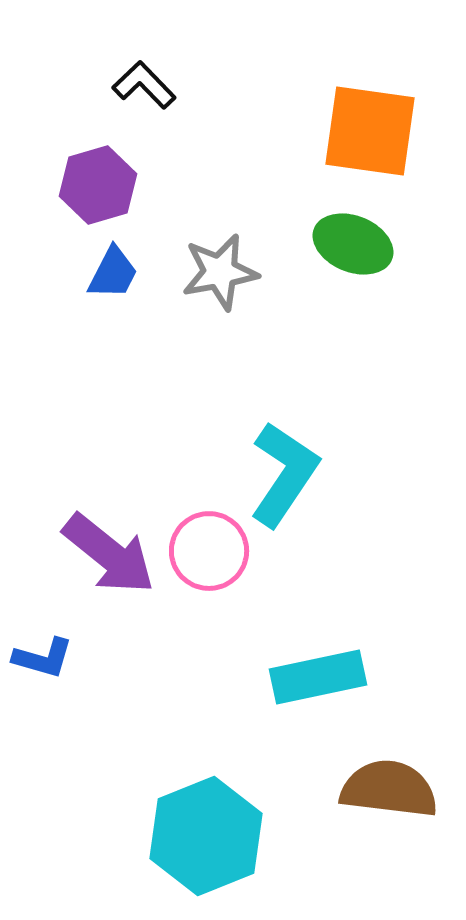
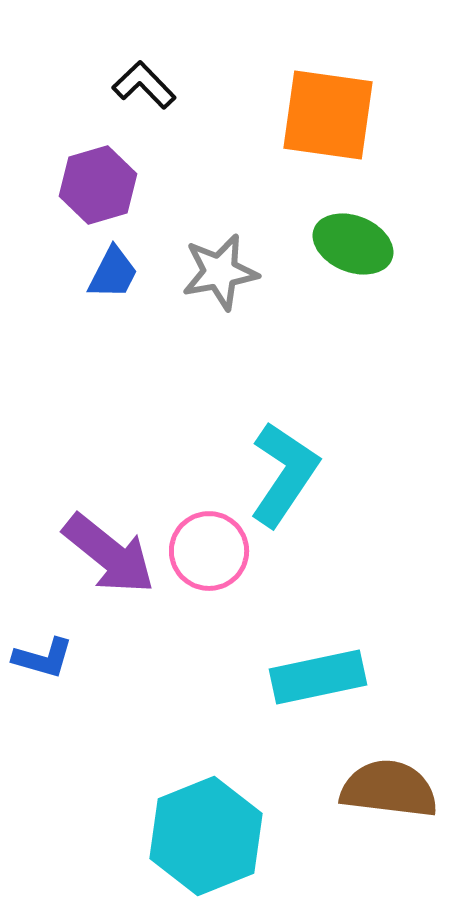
orange square: moved 42 px left, 16 px up
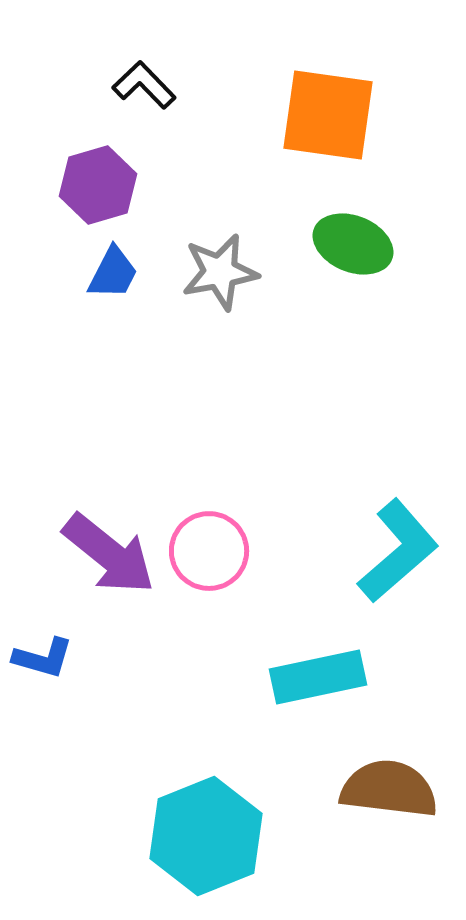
cyan L-shape: moved 114 px right, 77 px down; rotated 15 degrees clockwise
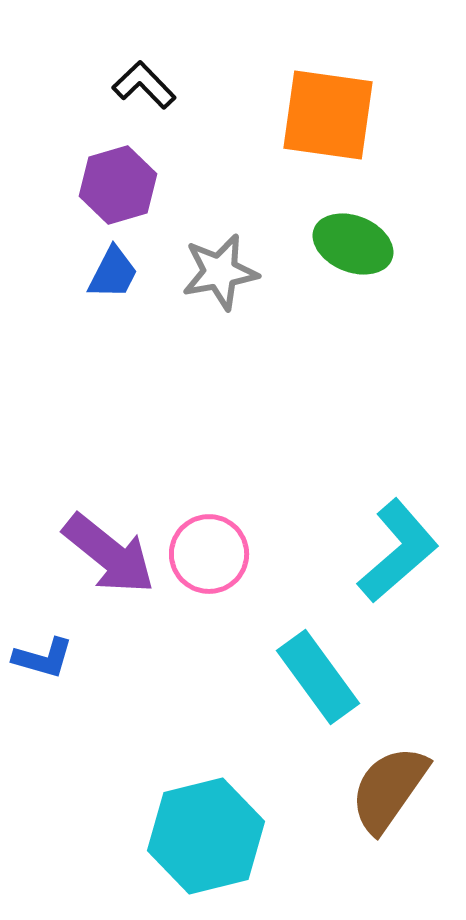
purple hexagon: moved 20 px right
pink circle: moved 3 px down
cyan rectangle: rotated 66 degrees clockwise
brown semicircle: rotated 62 degrees counterclockwise
cyan hexagon: rotated 8 degrees clockwise
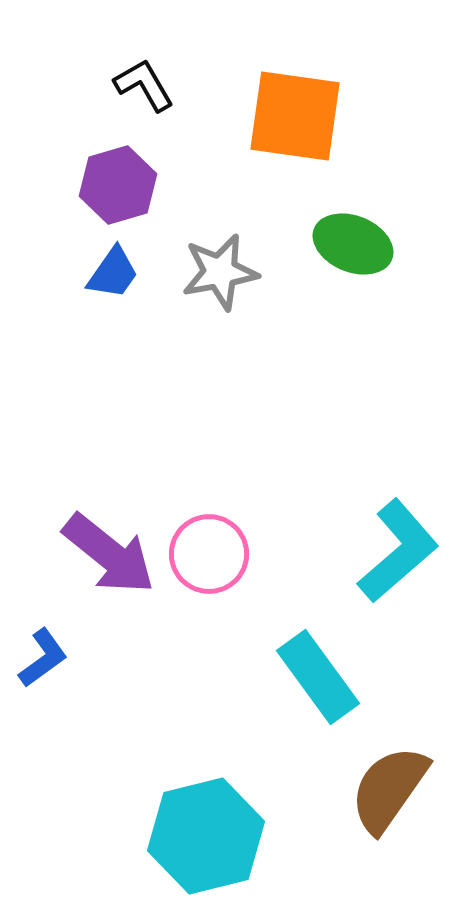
black L-shape: rotated 14 degrees clockwise
orange square: moved 33 px left, 1 px down
blue trapezoid: rotated 8 degrees clockwise
blue L-shape: rotated 52 degrees counterclockwise
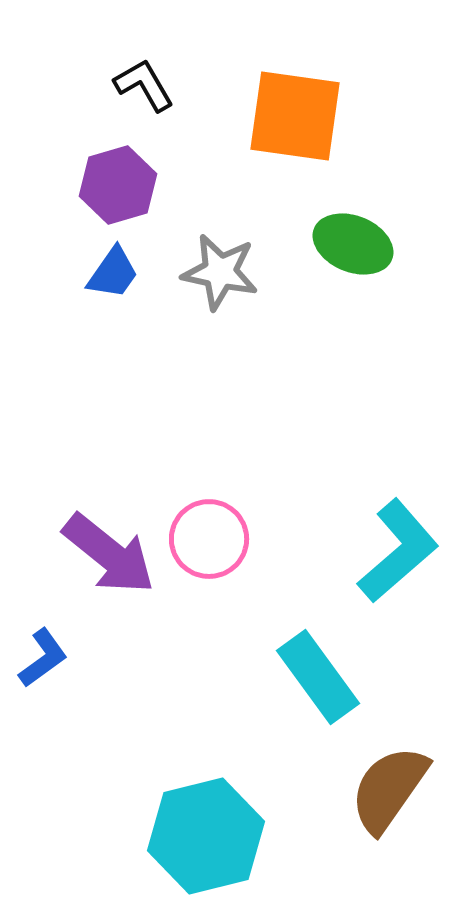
gray star: rotated 22 degrees clockwise
pink circle: moved 15 px up
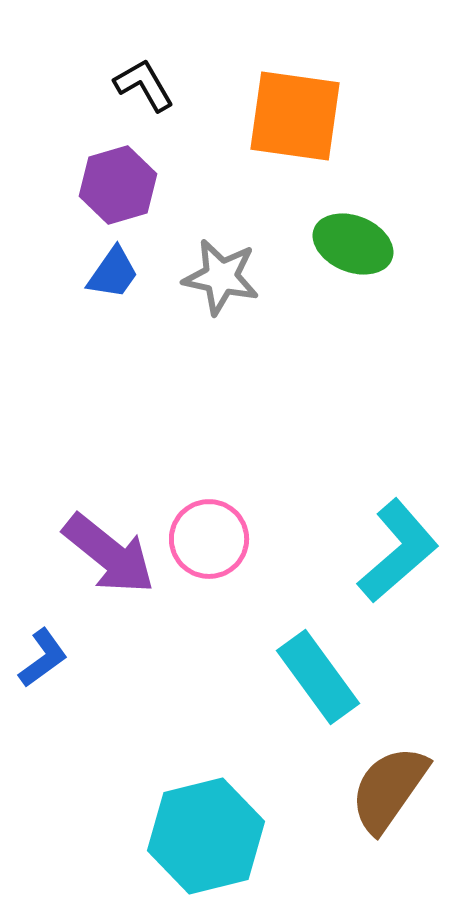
gray star: moved 1 px right, 5 px down
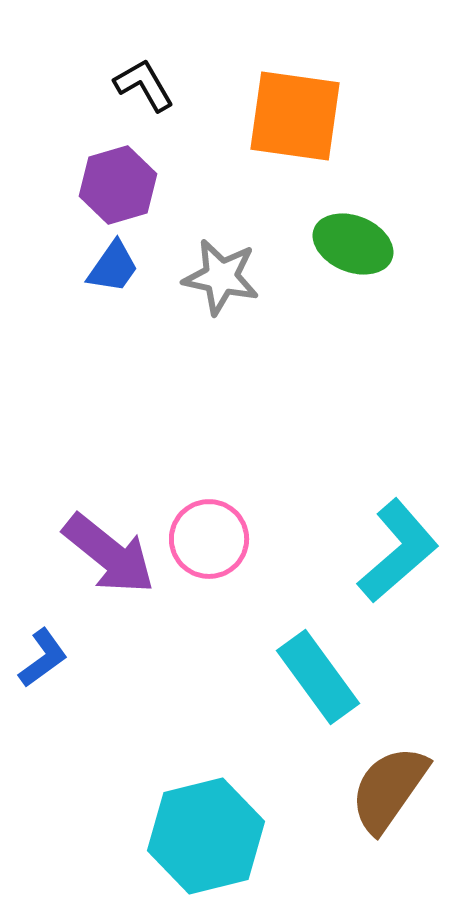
blue trapezoid: moved 6 px up
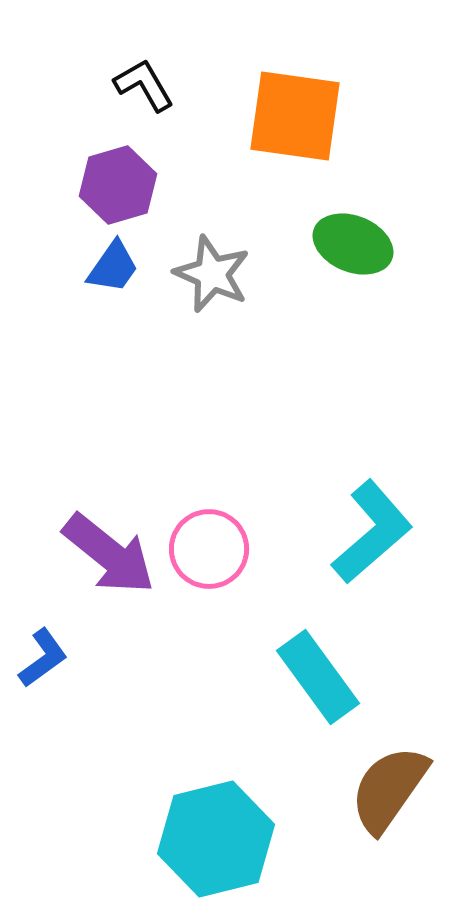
gray star: moved 9 px left, 3 px up; rotated 12 degrees clockwise
pink circle: moved 10 px down
cyan L-shape: moved 26 px left, 19 px up
cyan hexagon: moved 10 px right, 3 px down
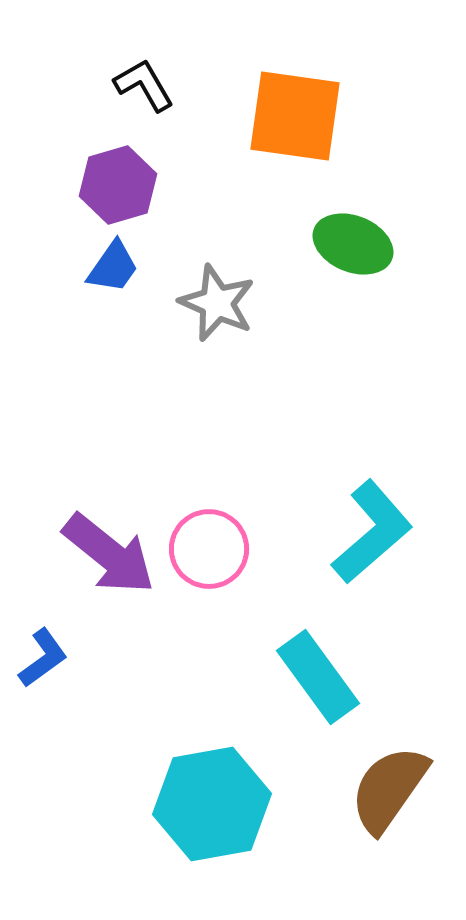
gray star: moved 5 px right, 29 px down
cyan hexagon: moved 4 px left, 35 px up; rotated 4 degrees clockwise
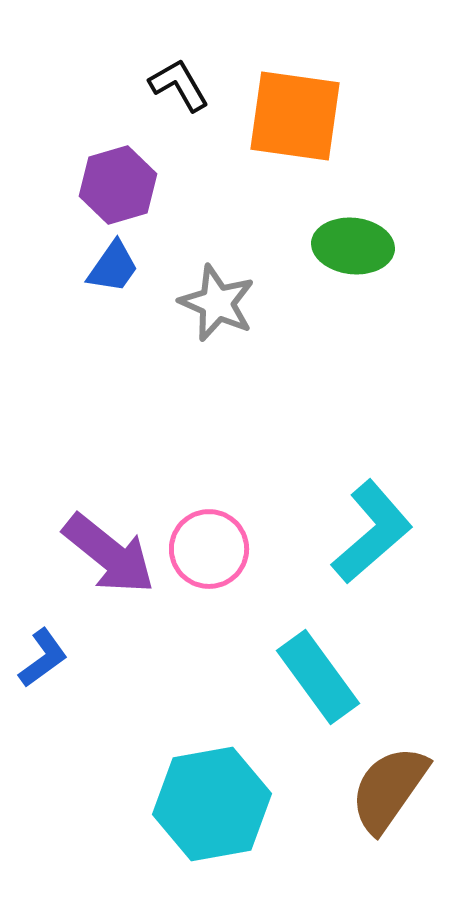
black L-shape: moved 35 px right
green ellipse: moved 2 px down; rotated 16 degrees counterclockwise
